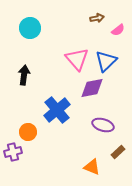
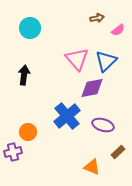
blue cross: moved 10 px right, 6 px down
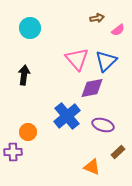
purple cross: rotated 12 degrees clockwise
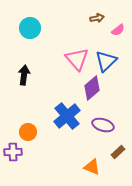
purple diamond: rotated 30 degrees counterclockwise
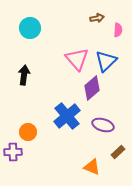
pink semicircle: rotated 48 degrees counterclockwise
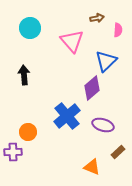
pink triangle: moved 5 px left, 18 px up
black arrow: rotated 12 degrees counterclockwise
